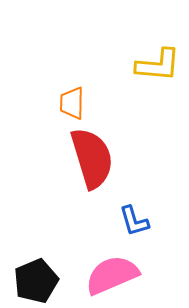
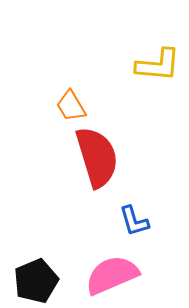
orange trapezoid: moved 1 px left, 3 px down; rotated 32 degrees counterclockwise
red semicircle: moved 5 px right, 1 px up
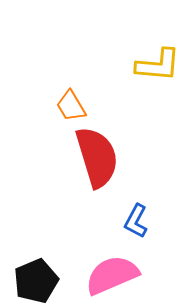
blue L-shape: moved 2 px right; rotated 44 degrees clockwise
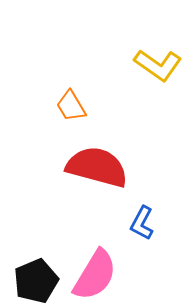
yellow L-shape: rotated 30 degrees clockwise
red semicircle: moved 10 px down; rotated 58 degrees counterclockwise
blue L-shape: moved 6 px right, 2 px down
pink semicircle: moved 17 px left; rotated 144 degrees clockwise
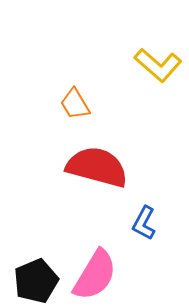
yellow L-shape: rotated 6 degrees clockwise
orange trapezoid: moved 4 px right, 2 px up
blue L-shape: moved 2 px right
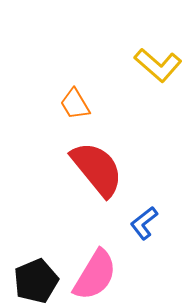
red semicircle: moved 2 px down; rotated 36 degrees clockwise
blue L-shape: rotated 24 degrees clockwise
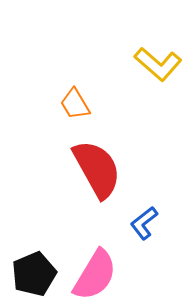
yellow L-shape: moved 1 px up
red semicircle: rotated 10 degrees clockwise
black pentagon: moved 2 px left, 7 px up
